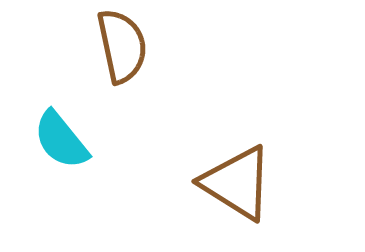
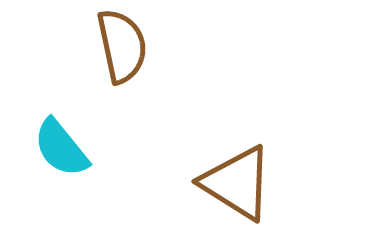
cyan semicircle: moved 8 px down
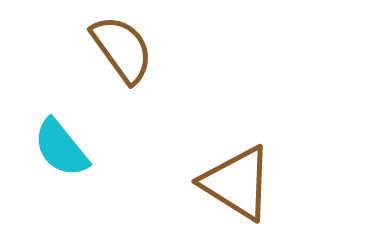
brown semicircle: moved 3 px down; rotated 24 degrees counterclockwise
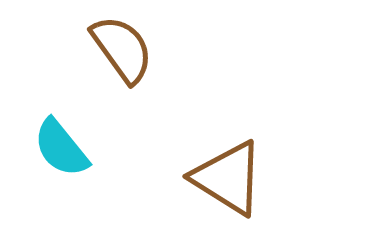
brown triangle: moved 9 px left, 5 px up
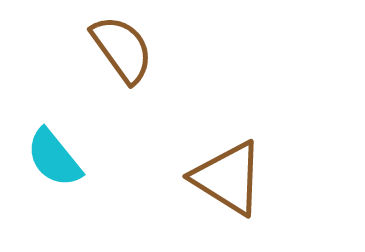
cyan semicircle: moved 7 px left, 10 px down
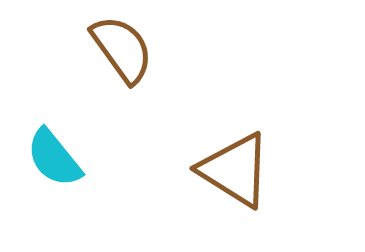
brown triangle: moved 7 px right, 8 px up
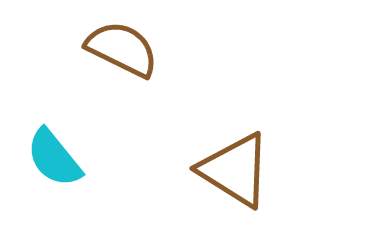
brown semicircle: rotated 28 degrees counterclockwise
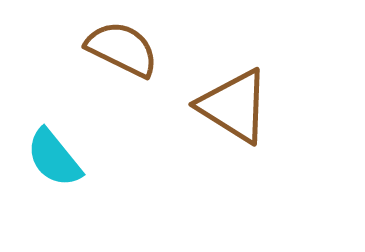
brown triangle: moved 1 px left, 64 px up
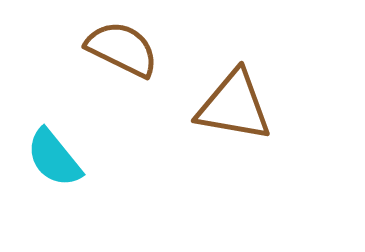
brown triangle: rotated 22 degrees counterclockwise
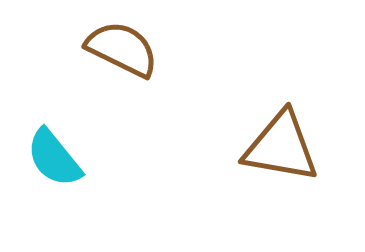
brown triangle: moved 47 px right, 41 px down
